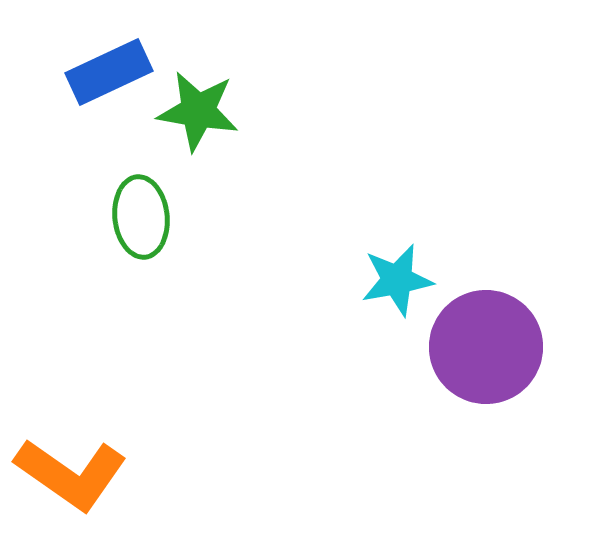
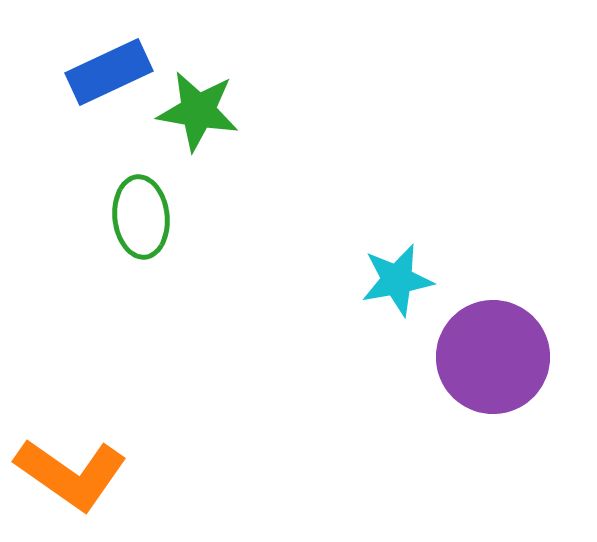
purple circle: moved 7 px right, 10 px down
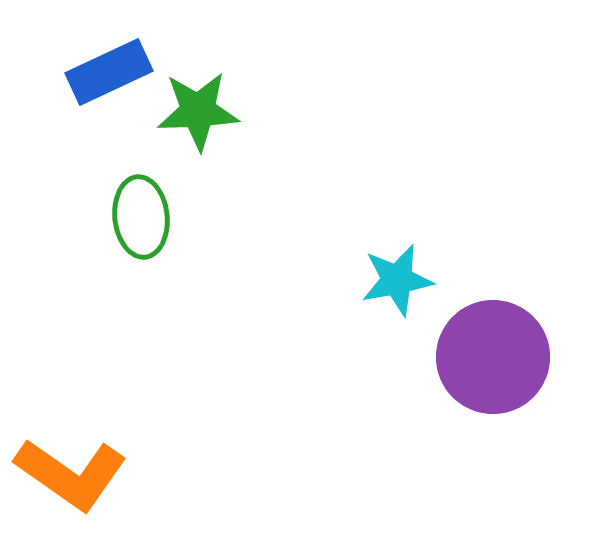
green star: rotated 12 degrees counterclockwise
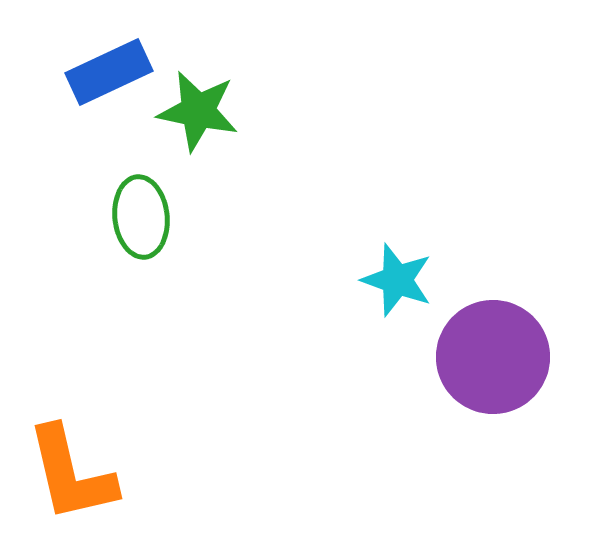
green star: rotated 14 degrees clockwise
cyan star: rotated 30 degrees clockwise
orange L-shape: rotated 42 degrees clockwise
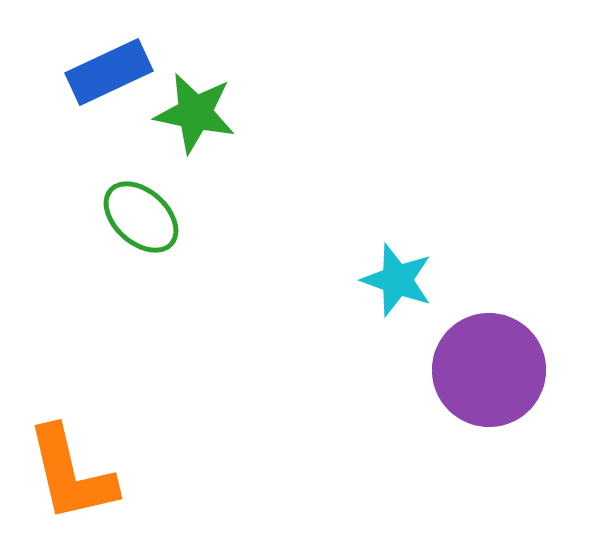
green star: moved 3 px left, 2 px down
green ellipse: rotated 42 degrees counterclockwise
purple circle: moved 4 px left, 13 px down
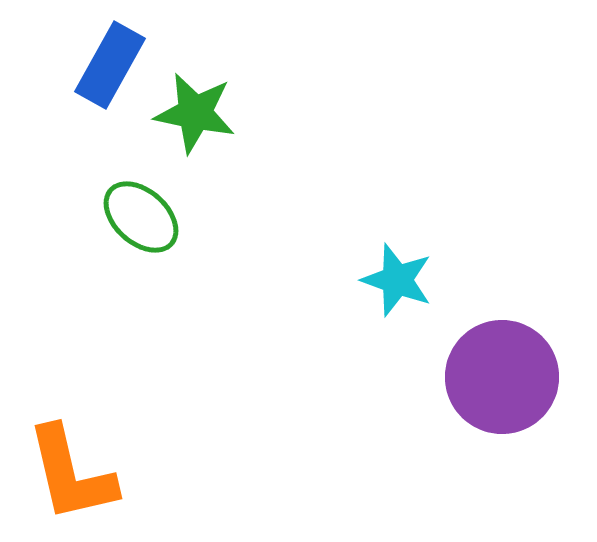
blue rectangle: moved 1 px right, 7 px up; rotated 36 degrees counterclockwise
purple circle: moved 13 px right, 7 px down
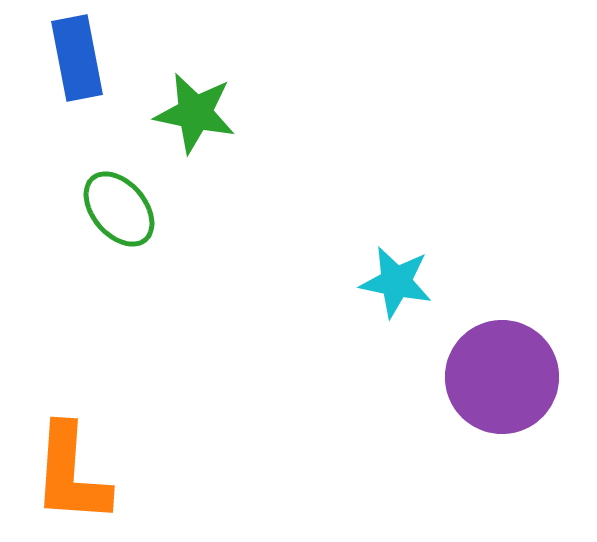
blue rectangle: moved 33 px left, 7 px up; rotated 40 degrees counterclockwise
green ellipse: moved 22 px left, 8 px up; rotated 8 degrees clockwise
cyan star: moved 1 px left, 2 px down; rotated 8 degrees counterclockwise
orange L-shape: rotated 17 degrees clockwise
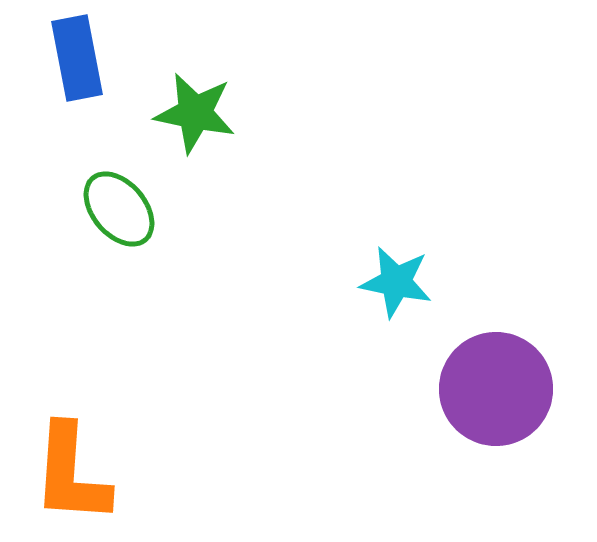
purple circle: moved 6 px left, 12 px down
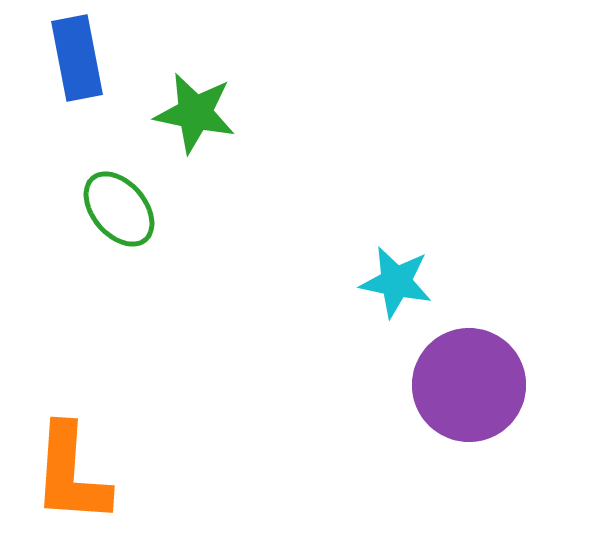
purple circle: moved 27 px left, 4 px up
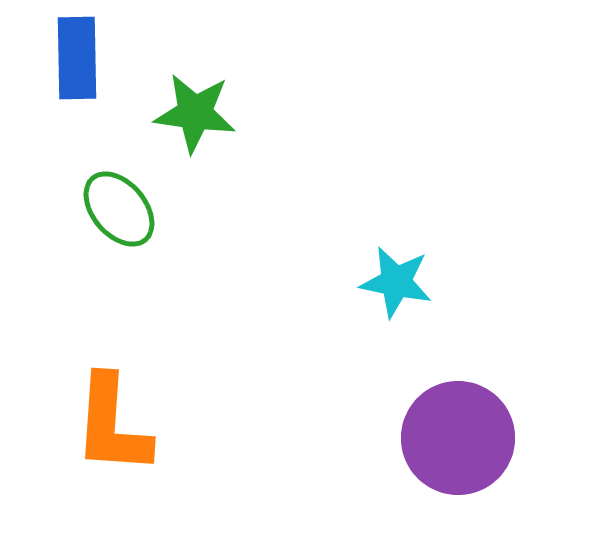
blue rectangle: rotated 10 degrees clockwise
green star: rotated 4 degrees counterclockwise
purple circle: moved 11 px left, 53 px down
orange L-shape: moved 41 px right, 49 px up
